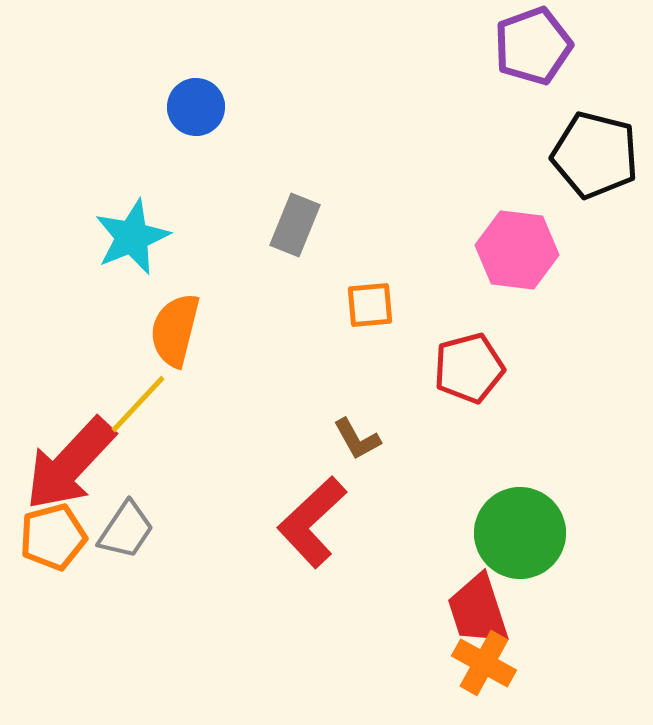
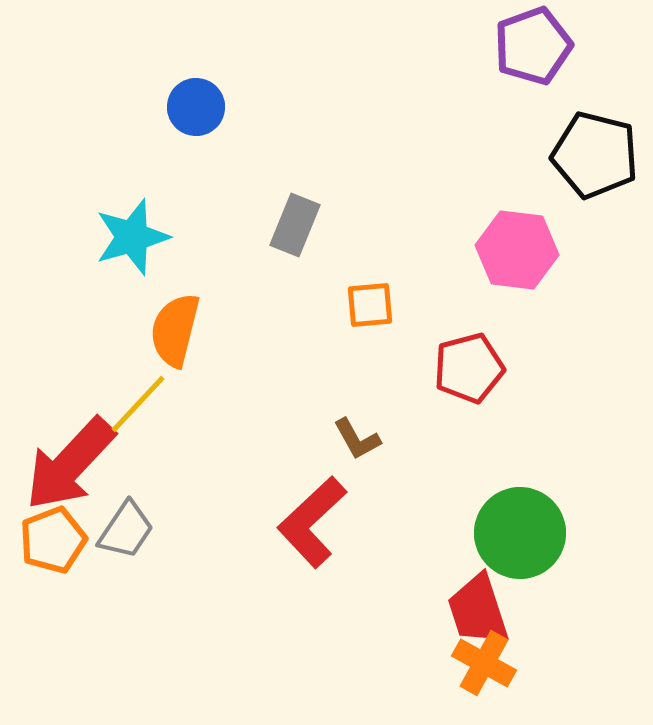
cyan star: rotated 6 degrees clockwise
orange pentagon: moved 3 px down; rotated 6 degrees counterclockwise
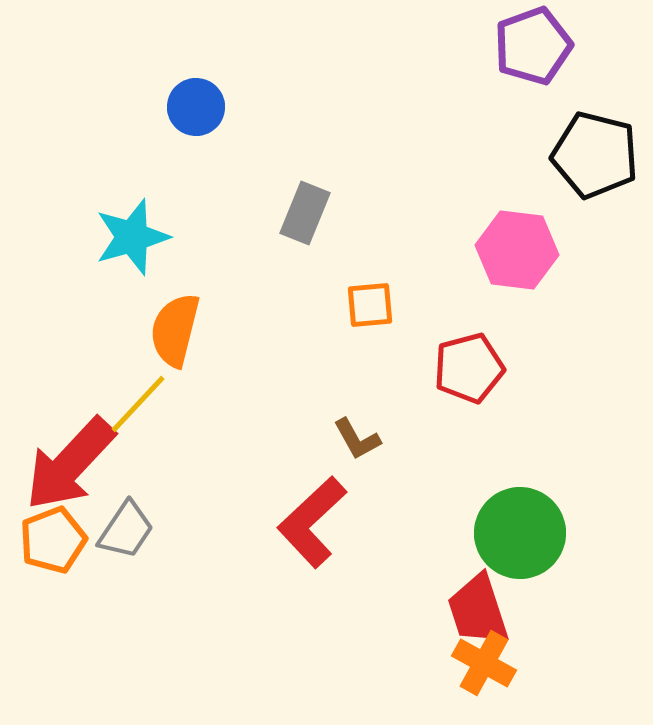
gray rectangle: moved 10 px right, 12 px up
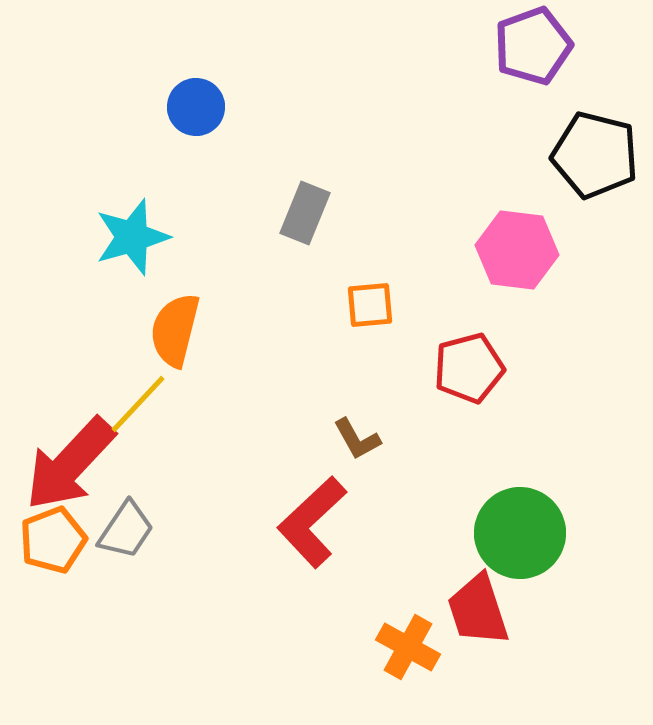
orange cross: moved 76 px left, 16 px up
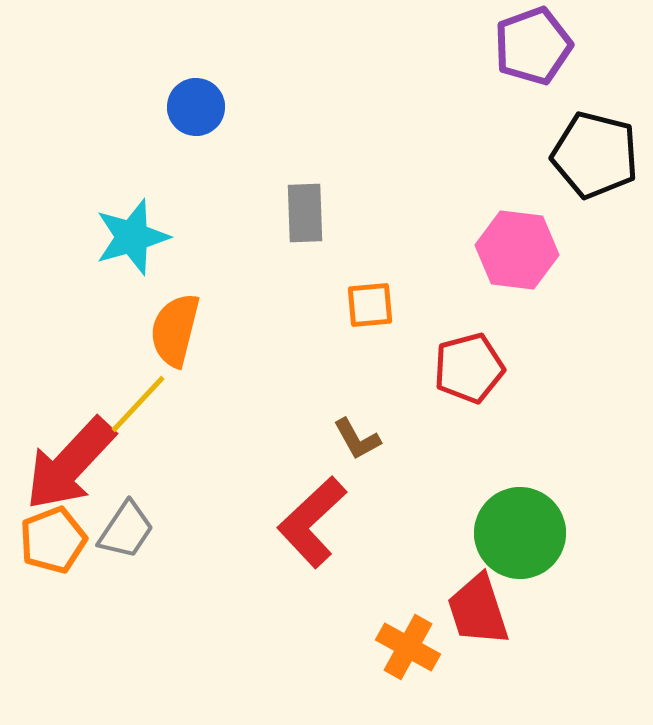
gray rectangle: rotated 24 degrees counterclockwise
